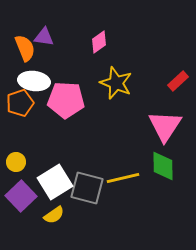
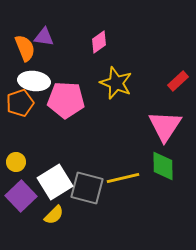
yellow semicircle: rotated 10 degrees counterclockwise
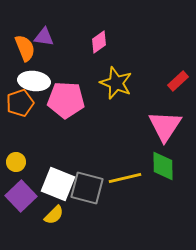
yellow line: moved 2 px right
white square: moved 3 px right, 2 px down; rotated 36 degrees counterclockwise
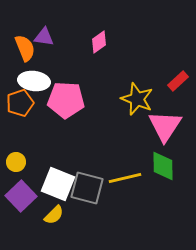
yellow star: moved 21 px right, 16 px down
